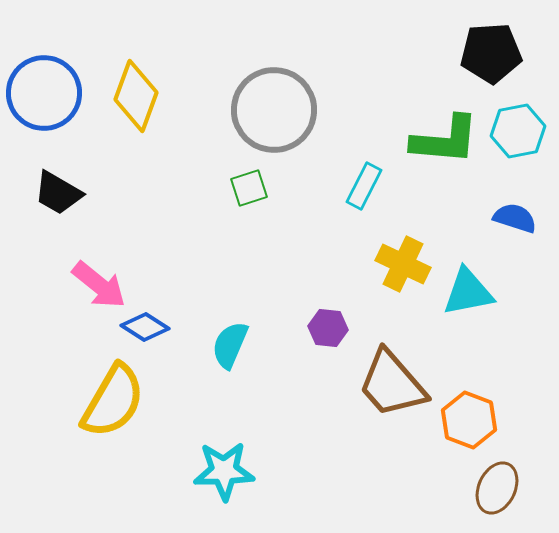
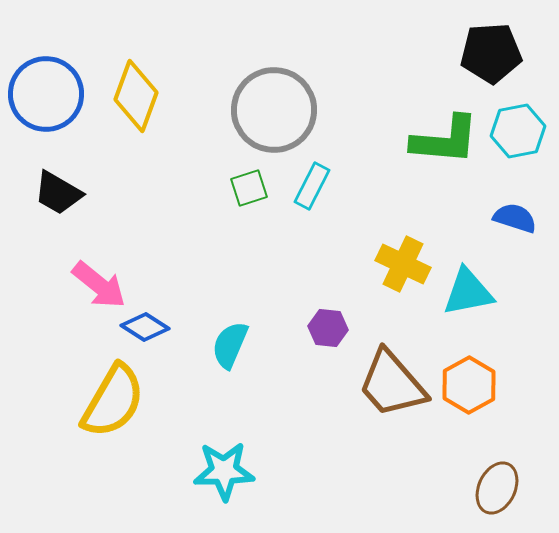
blue circle: moved 2 px right, 1 px down
cyan rectangle: moved 52 px left
orange hexagon: moved 35 px up; rotated 10 degrees clockwise
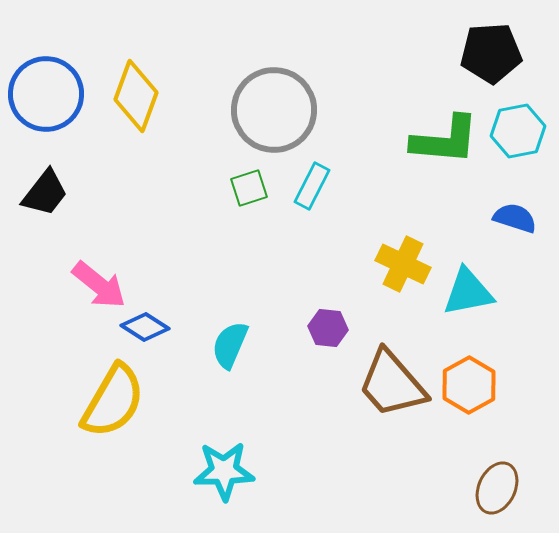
black trapezoid: moved 13 px left; rotated 82 degrees counterclockwise
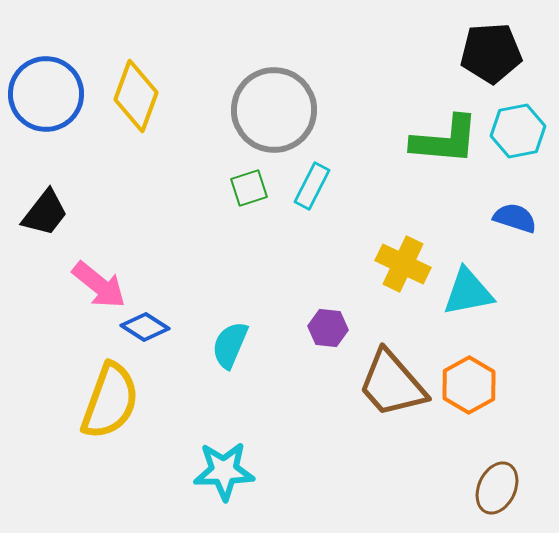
black trapezoid: moved 20 px down
yellow semicircle: moved 3 px left; rotated 10 degrees counterclockwise
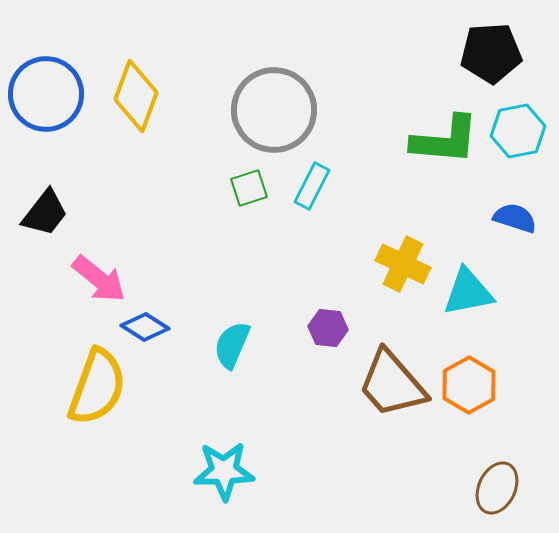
pink arrow: moved 6 px up
cyan semicircle: moved 2 px right
yellow semicircle: moved 13 px left, 14 px up
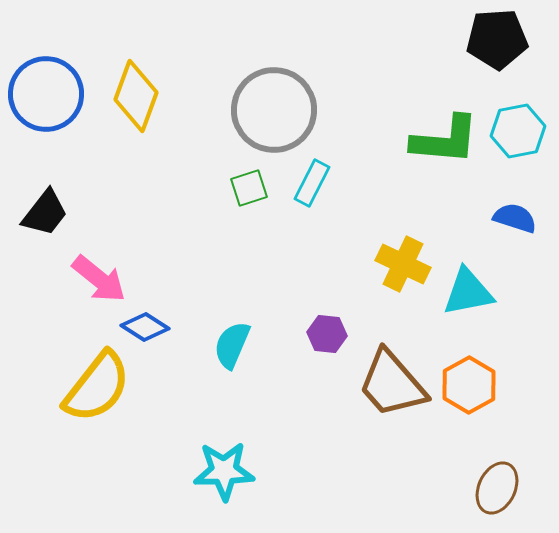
black pentagon: moved 6 px right, 14 px up
cyan rectangle: moved 3 px up
purple hexagon: moved 1 px left, 6 px down
yellow semicircle: rotated 18 degrees clockwise
